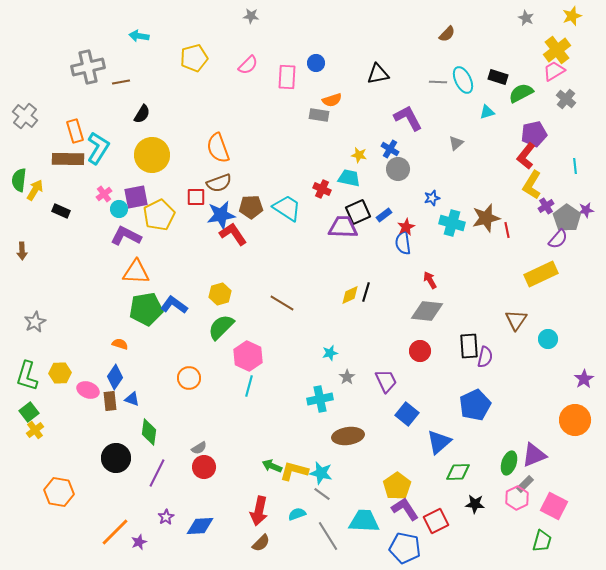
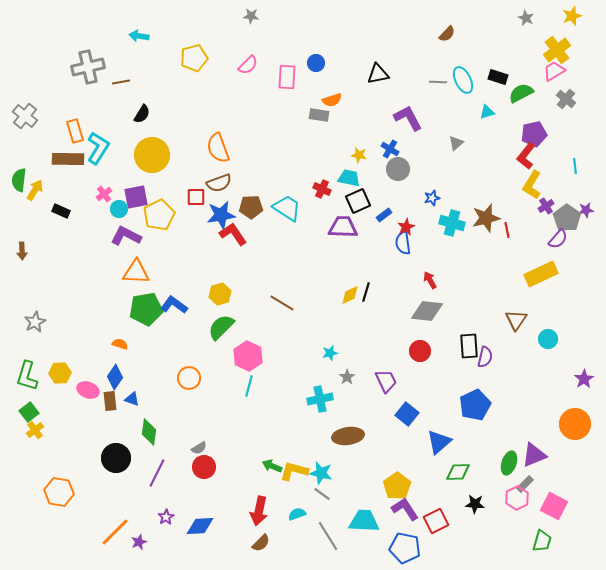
black square at (358, 212): moved 11 px up
orange circle at (575, 420): moved 4 px down
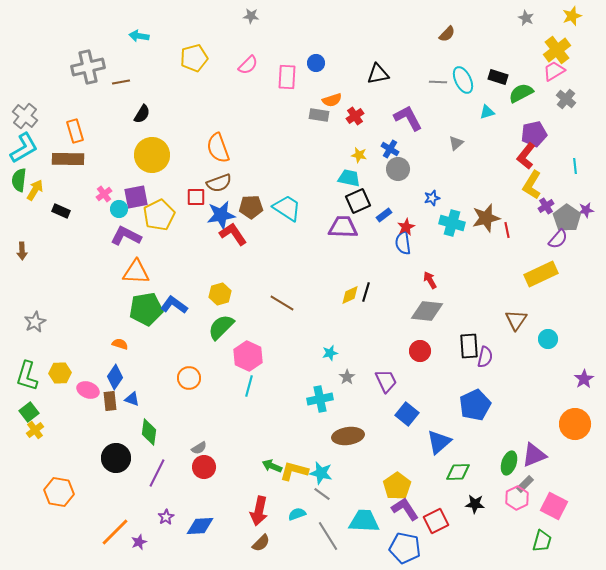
cyan L-shape at (98, 148): moved 74 px left; rotated 28 degrees clockwise
red cross at (322, 189): moved 33 px right, 73 px up; rotated 30 degrees clockwise
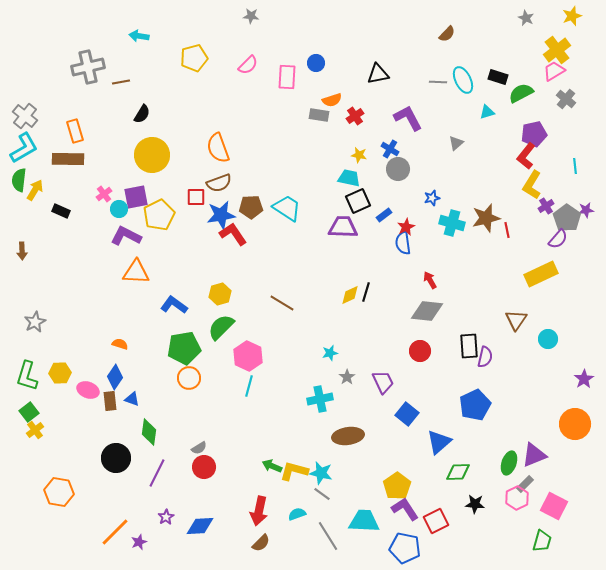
green pentagon at (146, 309): moved 38 px right, 39 px down
purple trapezoid at (386, 381): moved 3 px left, 1 px down
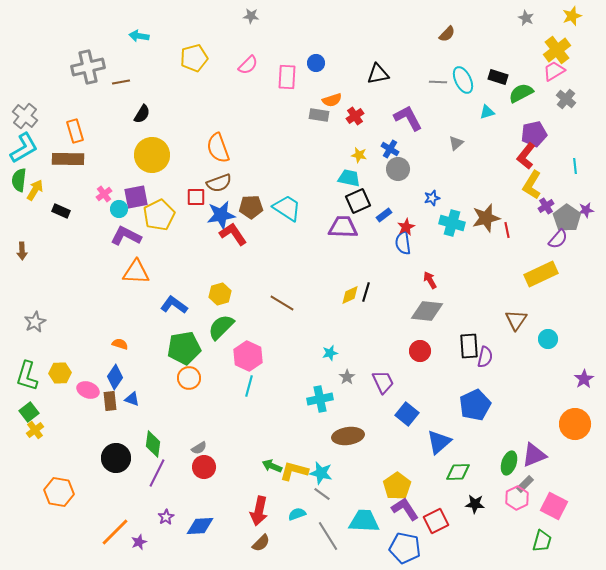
green diamond at (149, 432): moved 4 px right, 12 px down
